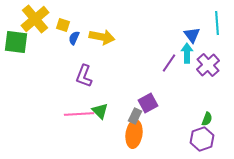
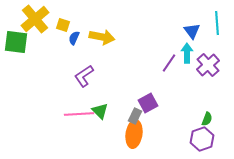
blue triangle: moved 4 px up
purple L-shape: rotated 35 degrees clockwise
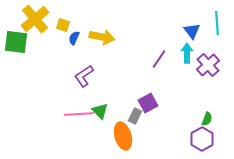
purple line: moved 10 px left, 4 px up
orange ellipse: moved 11 px left, 2 px down; rotated 24 degrees counterclockwise
purple hexagon: rotated 10 degrees counterclockwise
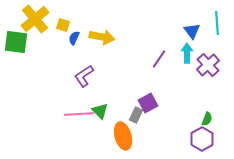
gray rectangle: moved 1 px right, 1 px up
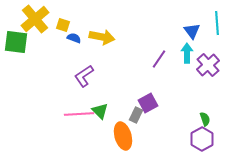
blue semicircle: rotated 88 degrees clockwise
green semicircle: moved 2 px left; rotated 40 degrees counterclockwise
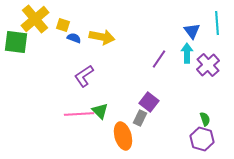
purple square: moved 1 px right, 1 px up; rotated 24 degrees counterclockwise
gray rectangle: moved 4 px right, 3 px down
purple hexagon: rotated 15 degrees counterclockwise
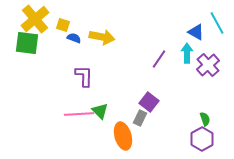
cyan line: rotated 25 degrees counterclockwise
blue triangle: moved 4 px right, 1 px down; rotated 24 degrees counterclockwise
green square: moved 11 px right, 1 px down
purple L-shape: rotated 125 degrees clockwise
purple hexagon: rotated 15 degrees clockwise
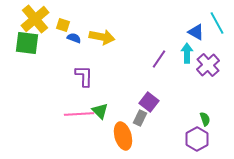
purple hexagon: moved 5 px left
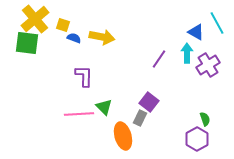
purple cross: rotated 10 degrees clockwise
green triangle: moved 4 px right, 4 px up
